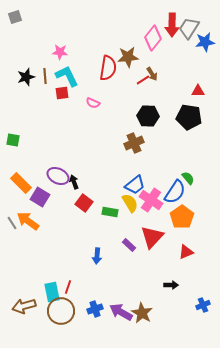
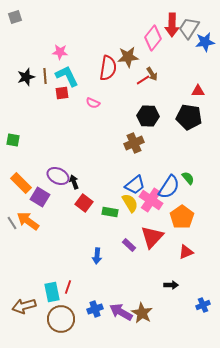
blue semicircle at (175, 192): moved 6 px left, 5 px up
brown circle at (61, 311): moved 8 px down
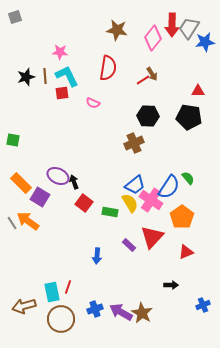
brown star at (128, 57): moved 11 px left, 27 px up; rotated 15 degrees clockwise
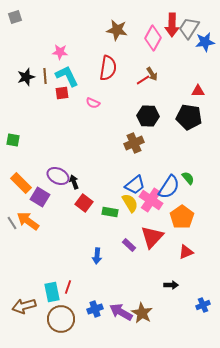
pink diamond at (153, 38): rotated 10 degrees counterclockwise
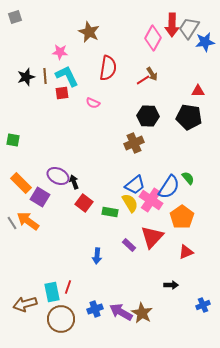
brown star at (117, 30): moved 28 px left, 2 px down; rotated 15 degrees clockwise
brown arrow at (24, 306): moved 1 px right, 2 px up
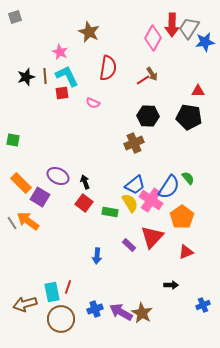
pink star at (60, 52): rotated 21 degrees clockwise
black arrow at (74, 182): moved 11 px right
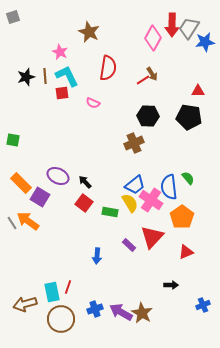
gray square at (15, 17): moved 2 px left
black arrow at (85, 182): rotated 24 degrees counterclockwise
blue semicircle at (169, 187): rotated 140 degrees clockwise
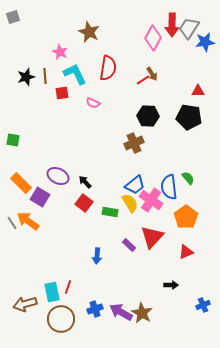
cyan L-shape at (67, 76): moved 8 px right, 2 px up
orange pentagon at (182, 217): moved 4 px right
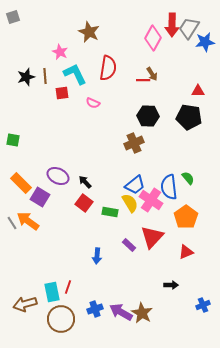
red line at (143, 80): rotated 32 degrees clockwise
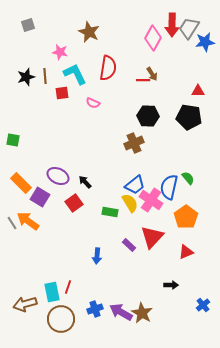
gray square at (13, 17): moved 15 px right, 8 px down
pink star at (60, 52): rotated 14 degrees counterclockwise
blue semicircle at (169, 187): rotated 20 degrees clockwise
red square at (84, 203): moved 10 px left; rotated 18 degrees clockwise
blue cross at (203, 305): rotated 16 degrees counterclockwise
